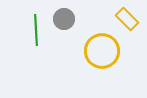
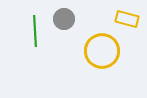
yellow rectangle: rotated 30 degrees counterclockwise
green line: moved 1 px left, 1 px down
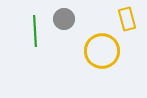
yellow rectangle: rotated 60 degrees clockwise
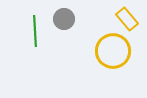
yellow rectangle: rotated 25 degrees counterclockwise
yellow circle: moved 11 px right
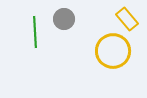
green line: moved 1 px down
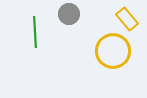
gray circle: moved 5 px right, 5 px up
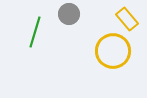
green line: rotated 20 degrees clockwise
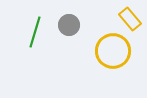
gray circle: moved 11 px down
yellow rectangle: moved 3 px right
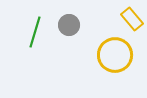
yellow rectangle: moved 2 px right
yellow circle: moved 2 px right, 4 px down
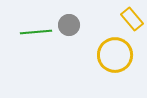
green line: moved 1 px right; rotated 68 degrees clockwise
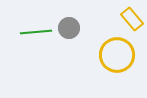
gray circle: moved 3 px down
yellow circle: moved 2 px right
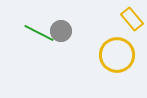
gray circle: moved 8 px left, 3 px down
green line: moved 3 px right, 1 px down; rotated 32 degrees clockwise
